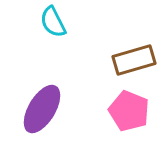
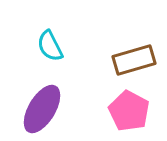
cyan semicircle: moved 3 px left, 24 px down
pink pentagon: rotated 6 degrees clockwise
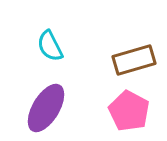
purple ellipse: moved 4 px right, 1 px up
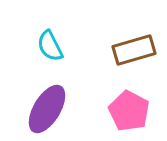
brown rectangle: moved 10 px up
purple ellipse: moved 1 px right, 1 px down
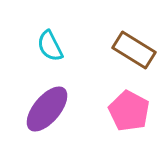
brown rectangle: rotated 48 degrees clockwise
purple ellipse: rotated 9 degrees clockwise
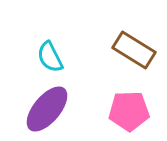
cyan semicircle: moved 11 px down
pink pentagon: rotated 30 degrees counterclockwise
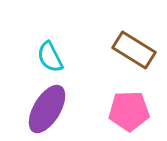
purple ellipse: rotated 9 degrees counterclockwise
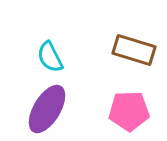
brown rectangle: rotated 15 degrees counterclockwise
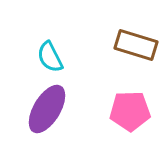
brown rectangle: moved 2 px right, 5 px up
pink pentagon: moved 1 px right
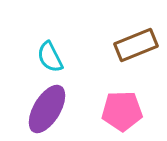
brown rectangle: rotated 39 degrees counterclockwise
pink pentagon: moved 8 px left
